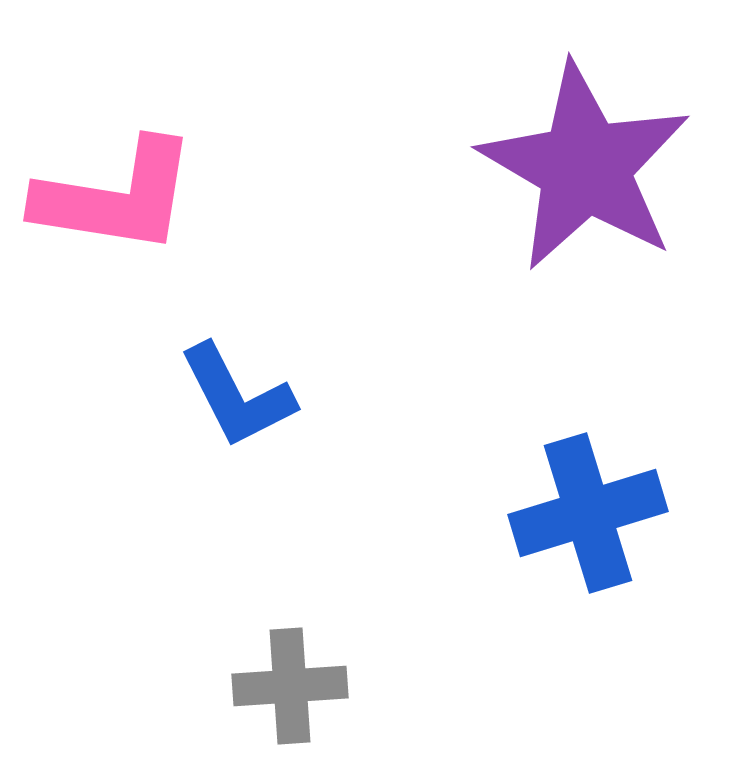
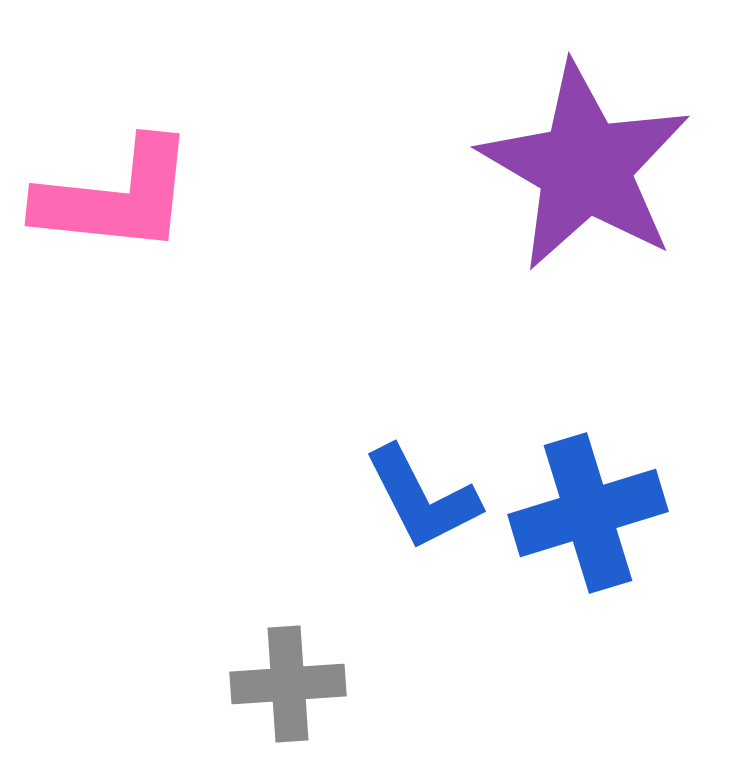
pink L-shape: rotated 3 degrees counterclockwise
blue L-shape: moved 185 px right, 102 px down
gray cross: moved 2 px left, 2 px up
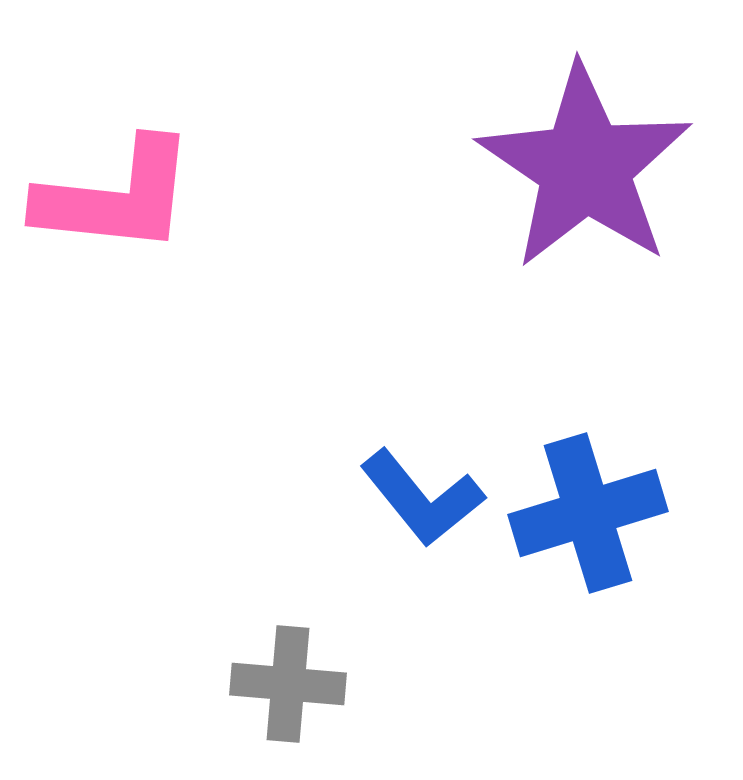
purple star: rotated 4 degrees clockwise
blue L-shape: rotated 12 degrees counterclockwise
gray cross: rotated 9 degrees clockwise
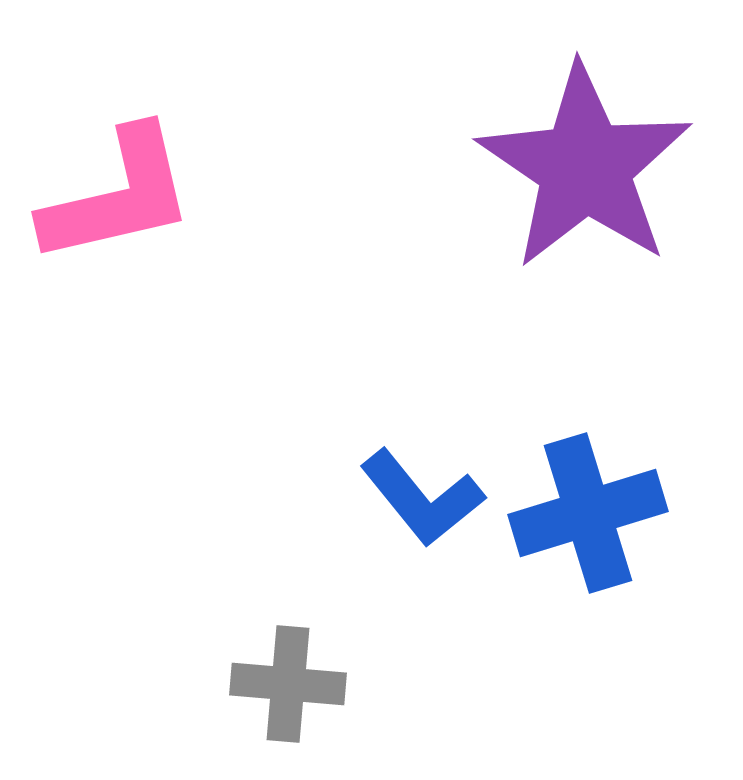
pink L-shape: moved 2 px right, 1 px up; rotated 19 degrees counterclockwise
